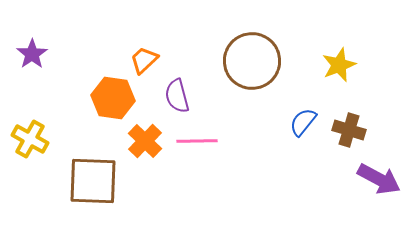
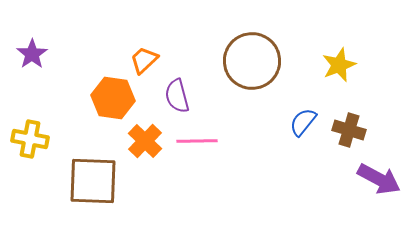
yellow cross: rotated 18 degrees counterclockwise
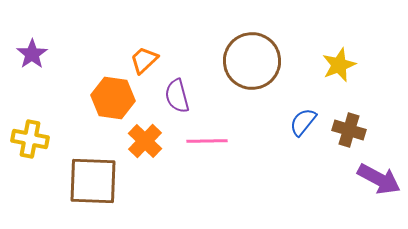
pink line: moved 10 px right
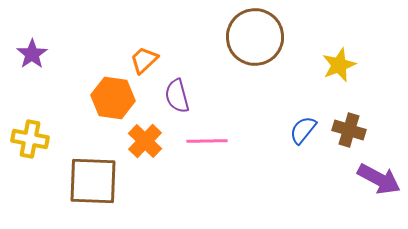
brown circle: moved 3 px right, 24 px up
blue semicircle: moved 8 px down
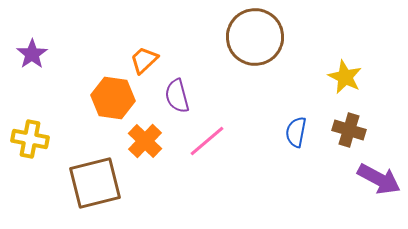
yellow star: moved 6 px right, 12 px down; rotated 24 degrees counterclockwise
blue semicircle: moved 7 px left, 2 px down; rotated 28 degrees counterclockwise
pink line: rotated 39 degrees counterclockwise
brown square: moved 2 px right, 2 px down; rotated 16 degrees counterclockwise
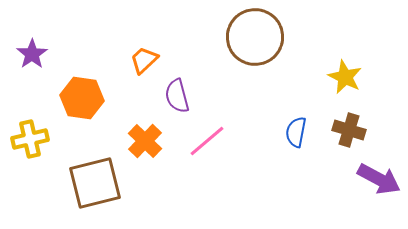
orange hexagon: moved 31 px left
yellow cross: rotated 24 degrees counterclockwise
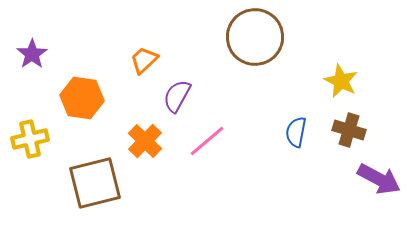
yellow star: moved 4 px left, 4 px down
purple semicircle: rotated 44 degrees clockwise
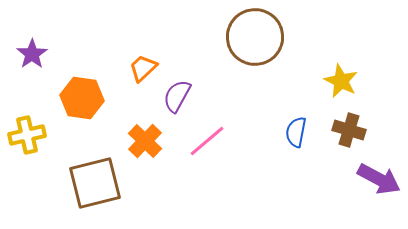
orange trapezoid: moved 1 px left, 8 px down
yellow cross: moved 3 px left, 4 px up
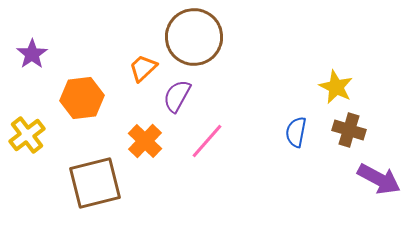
brown circle: moved 61 px left
yellow star: moved 5 px left, 6 px down
orange hexagon: rotated 15 degrees counterclockwise
yellow cross: rotated 24 degrees counterclockwise
pink line: rotated 9 degrees counterclockwise
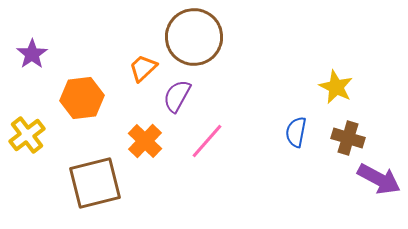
brown cross: moved 1 px left, 8 px down
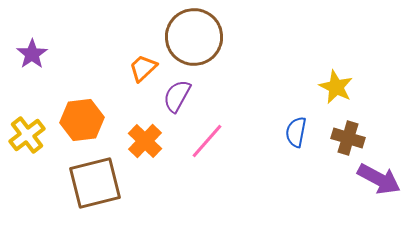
orange hexagon: moved 22 px down
